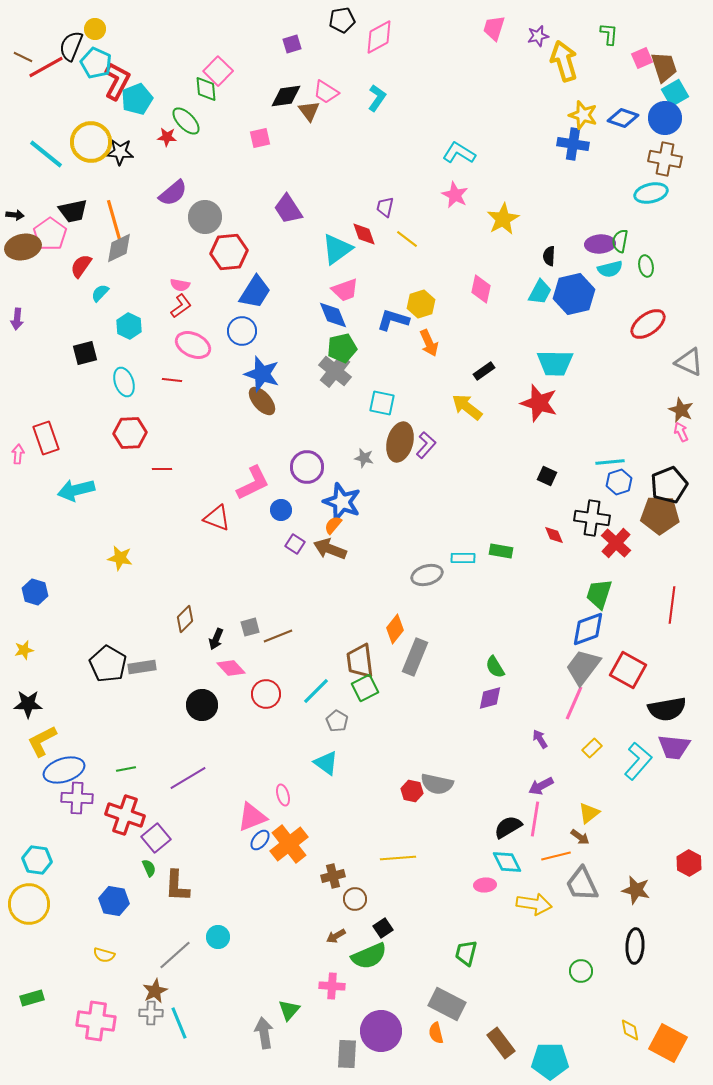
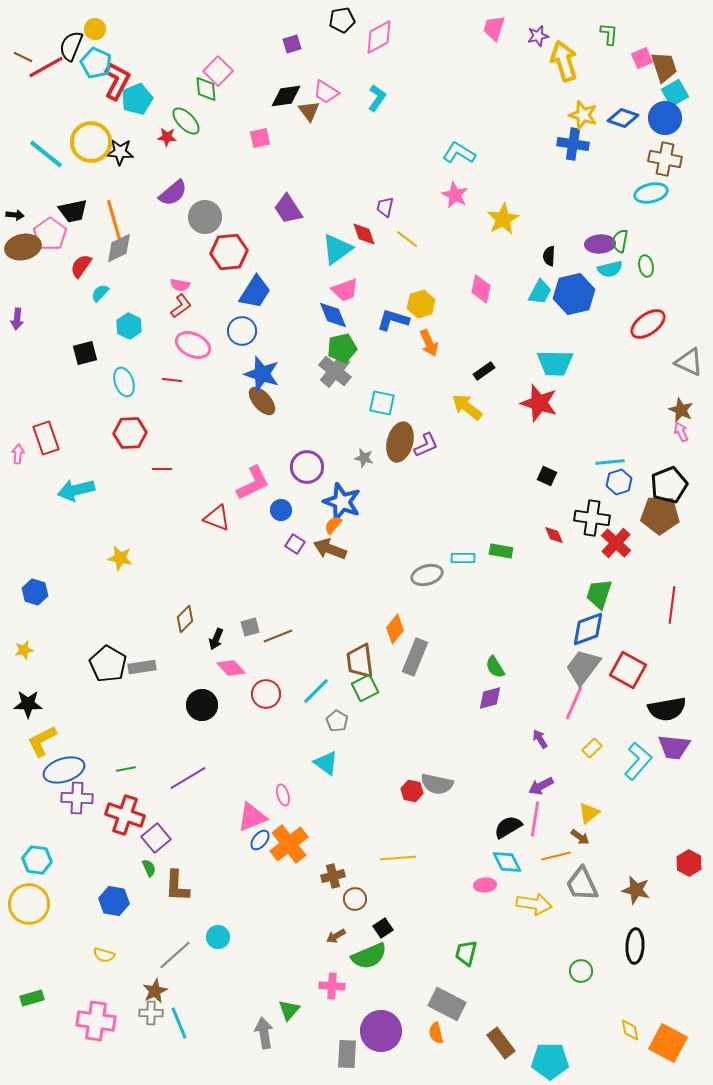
purple L-shape at (426, 445): rotated 24 degrees clockwise
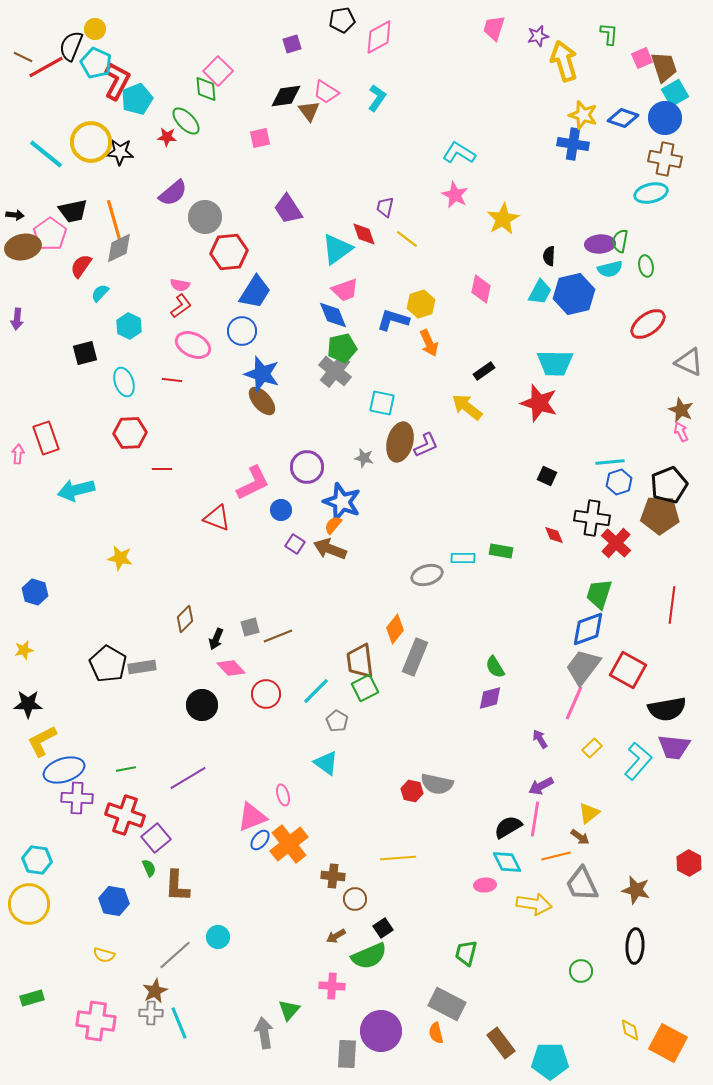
brown cross at (333, 876): rotated 20 degrees clockwise
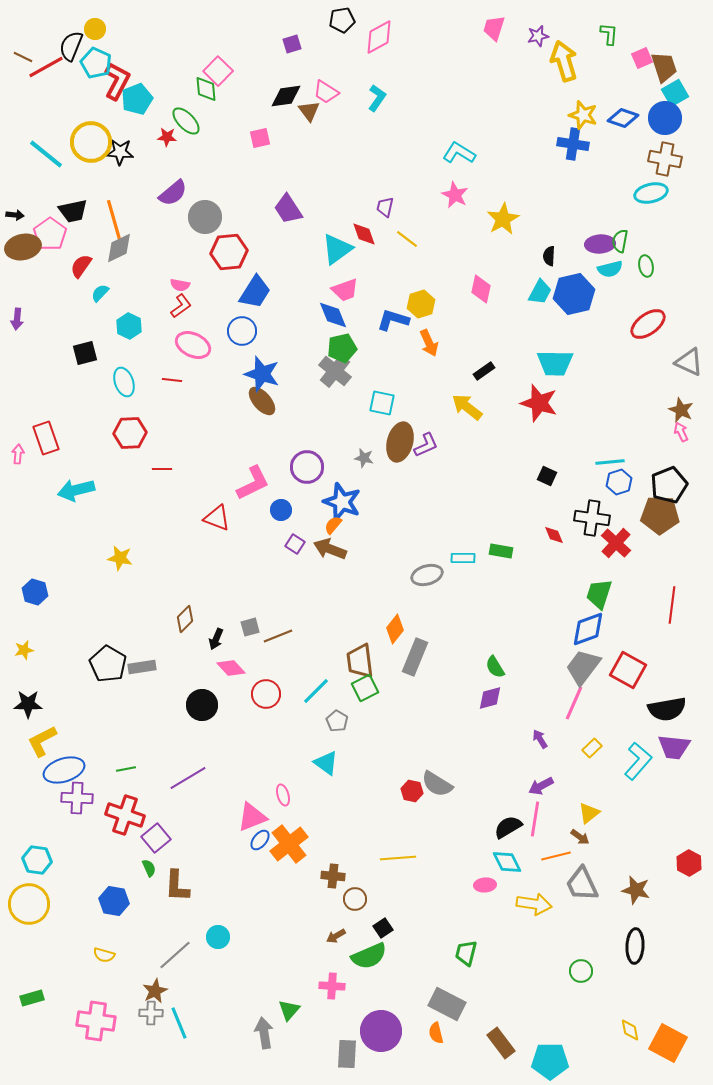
gray semicircle at (437, 784): rotated 20 degrees clockwise
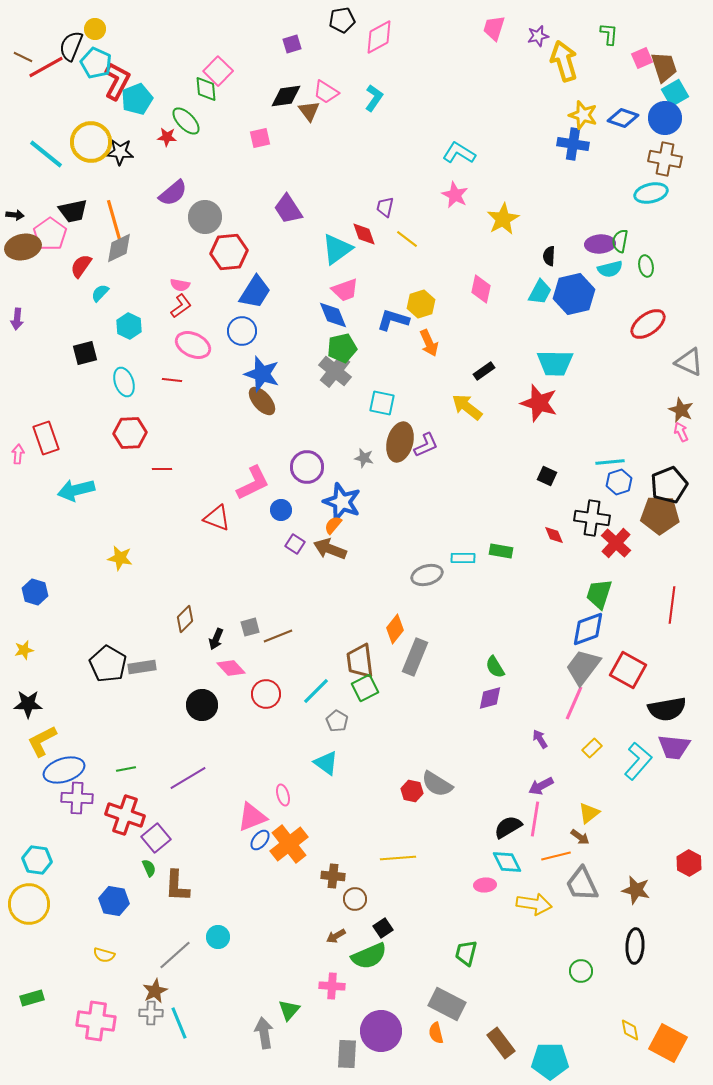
cyan L-shape at (377, 98): moved 3 px left
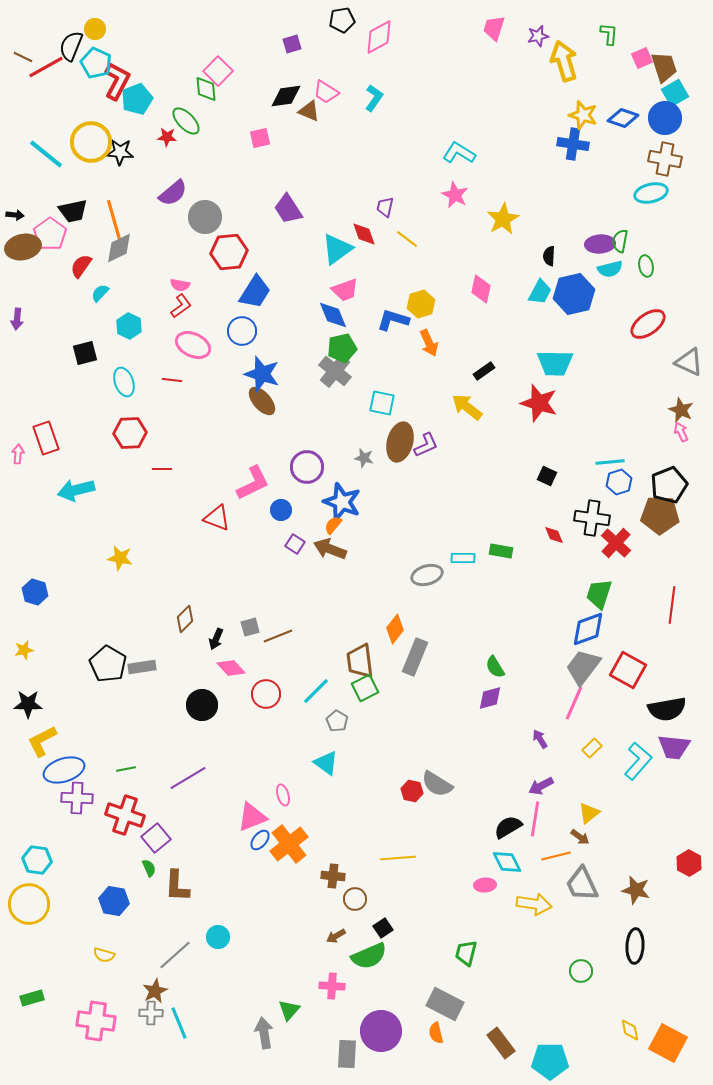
brown triangle at (309, 111): rotated 30 degrees counterclockwise
gray rectangle at (447, 1004): moved 2 px left
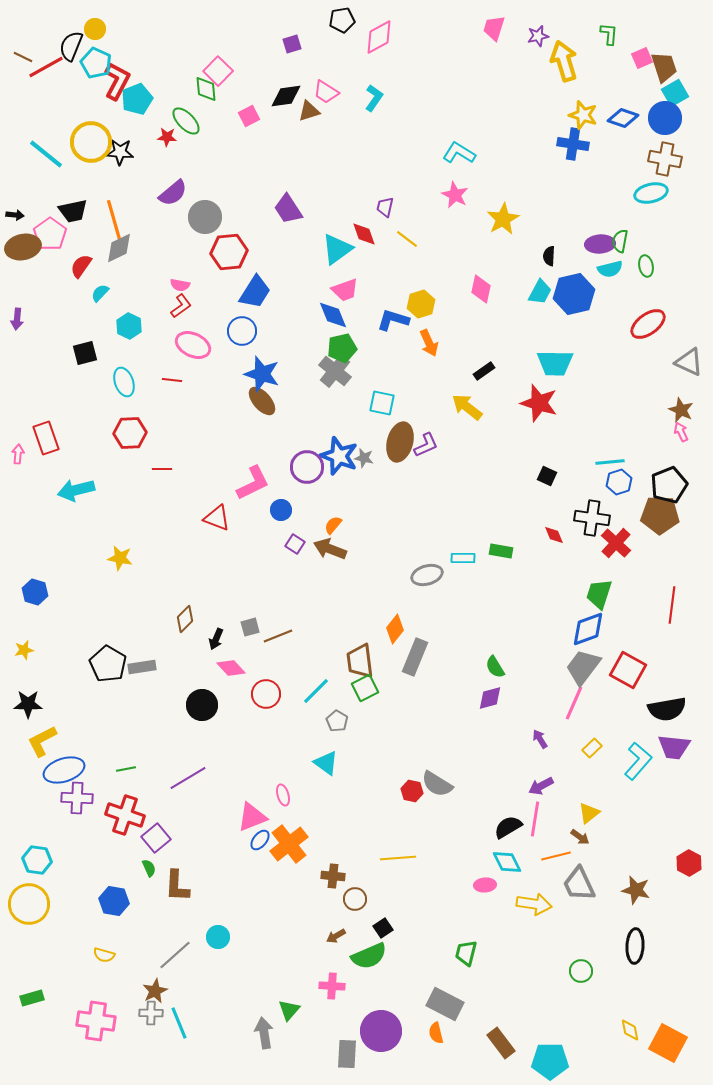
brown triangle at (309, 111): rotated 40 degrees counterclockwise
pink square at (260, 138): moved 11 px left, 22 px up; rotated 15 degrees counterclockwise
blue star at (342, 502): moved 3 px left, 46 px up
gray trapezoid at (582, 884): moved 3 px left
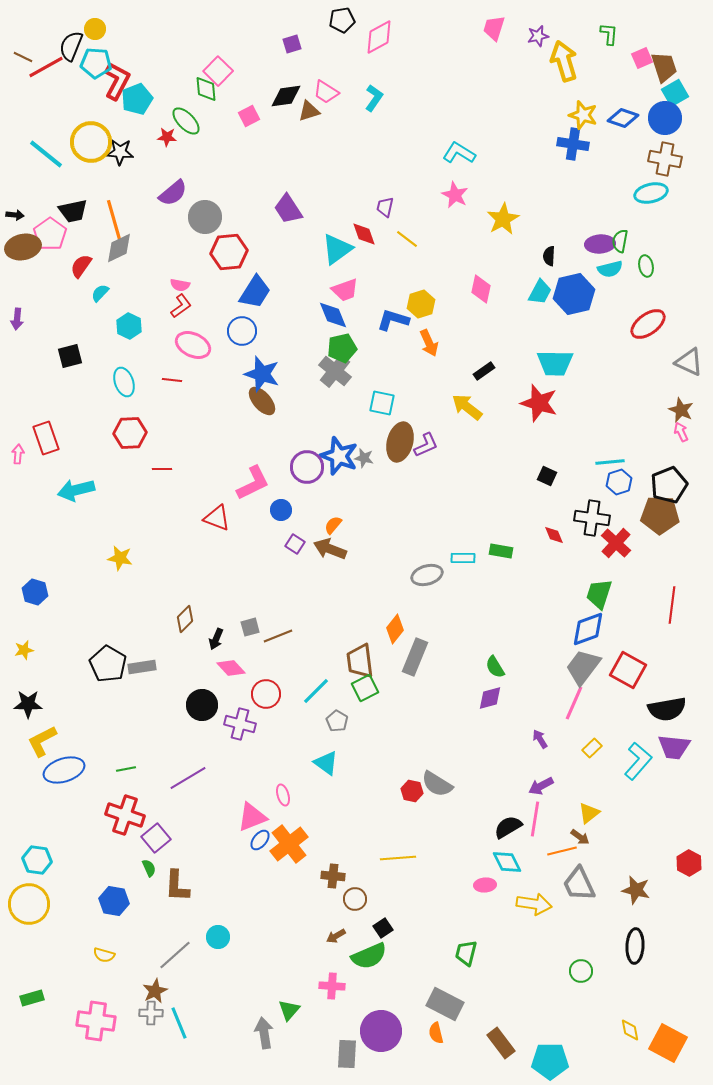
cyan pentagon at (96, 63): rotated 20 degrees counterclockwise
black square at (85, 353): moved 15 px left, 3 px down
purple cross at (77, 798): moved 163 px right, 74 px up; rotated 12 degrees clockwise
orange line at (556, 856): moved 6 px right, 5 px up
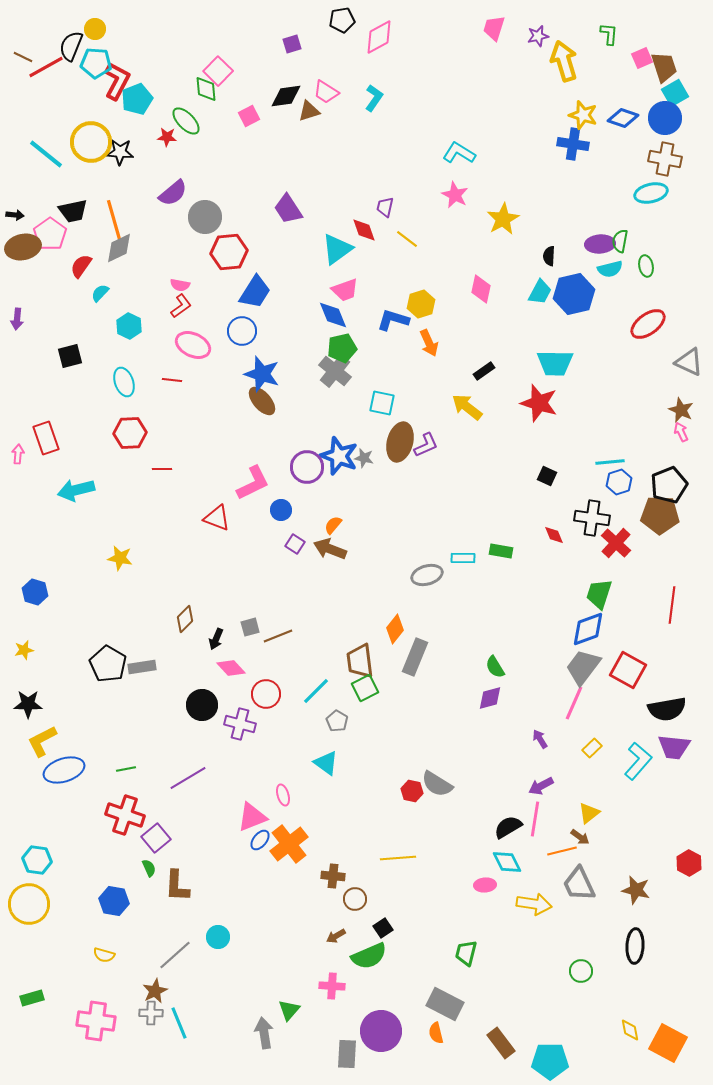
red diamond at (364, 234): moved 4 px up
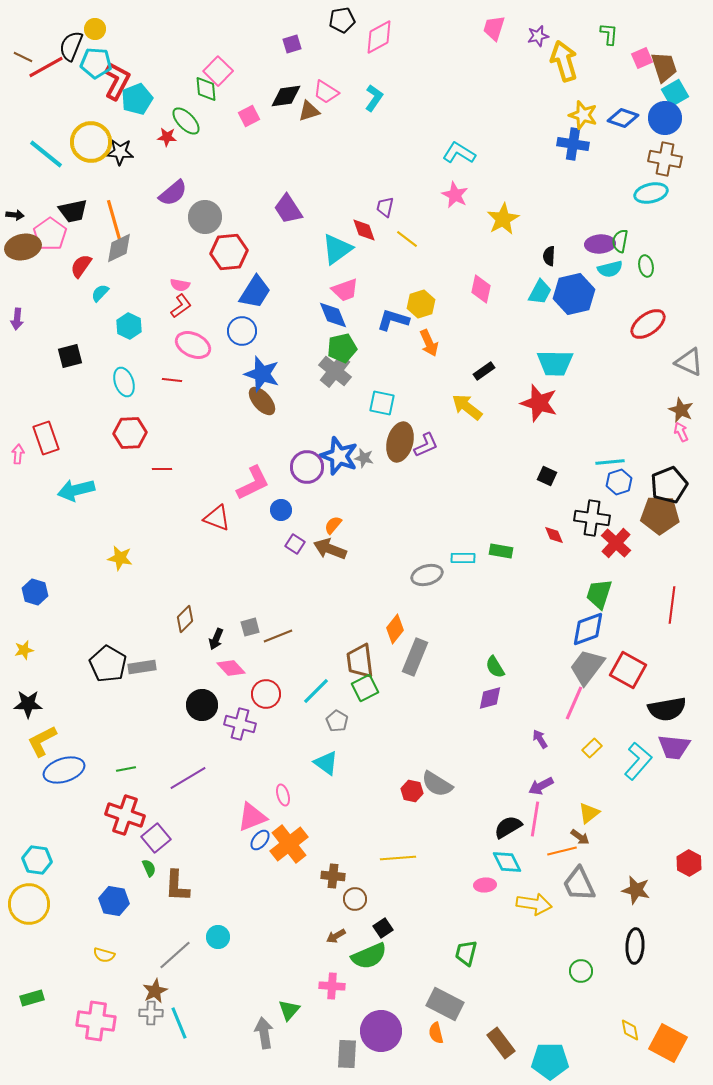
gray trapezoid at (583, 667): moved 4 px right
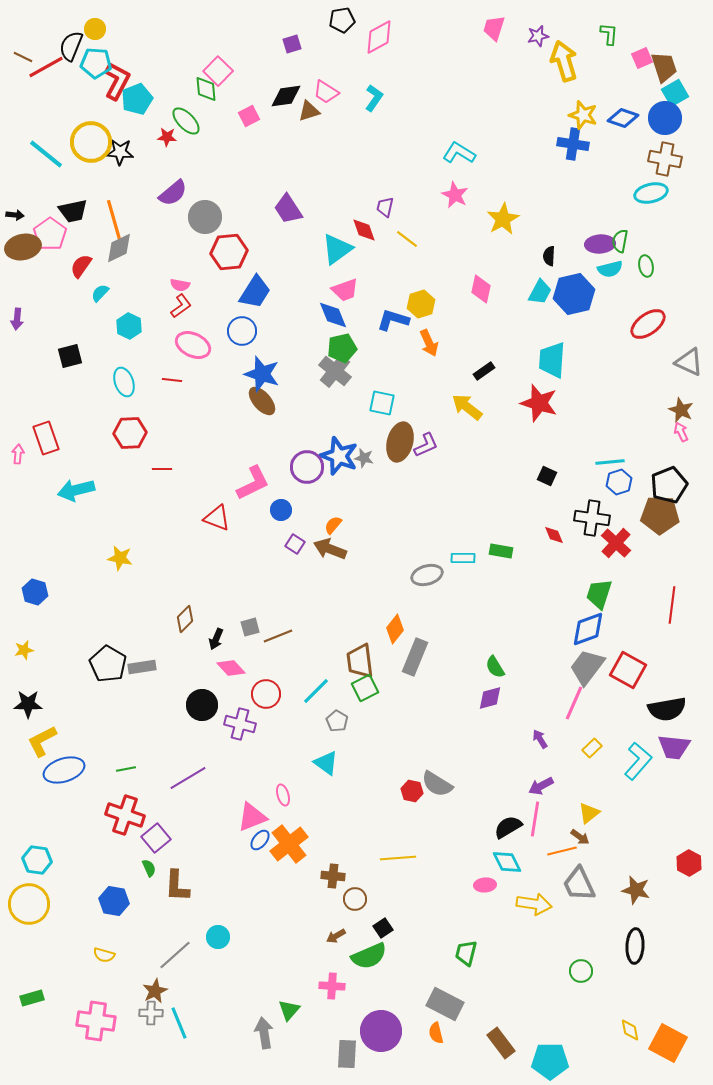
cyan trapezoid at (555, 363): moved 3 px left, 3 px up; rotated 93 degrees clockwise
